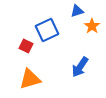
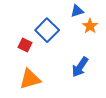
orange star: moved 2 px left
blue square: rotated 20 degrees counterclockwise
red square: moved 1 px left, 1 px up
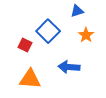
orange star: moved 4 px left, 9 px down
blue square: moved 1 px right, 1 px down
blue arrow: moved 11 px left; rotated 60 degrees clockwise
orange triangle: rotated 20 degrees clockwise
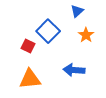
blue triangle: rotated 24 degrees counterclockwise
red square: moved 3 px right, 1 px down
blue arrow: moved 5 px right, 3 px down
orange triangle: rotated 10 degrees counterclockwise
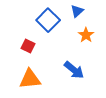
blue square: moved 11 px up
blue arrow: rotated 145 degrees counterclockwise
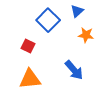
orange star: rotated 28 degrees counterclockwise
blue arrow: rotated 10 degrees clockwise
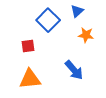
red square: rotated 32 degrees counterclockwise
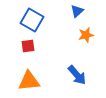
blue square: moved 16 px left; rotated 15 degrees counterclockwise
orange star: rotated 21 degrees counterclockwise
blue arrow: moved 3 px right, 5 px down
orange triangle: moved 1 px left, 2 px down
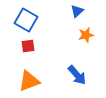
blue square: moved 6 px left
orange triangle: rotated 15 degrees counterclockwise
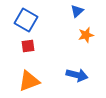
blue arrow: rotated 35 degrees counterclockwise
